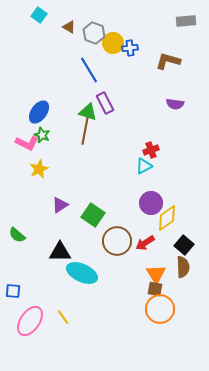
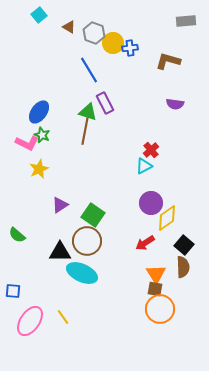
cyan square: rotated 14 degrees clockwise
red cross: rotated 21 degrees counterclockwise
brown circle: moved 30 px left
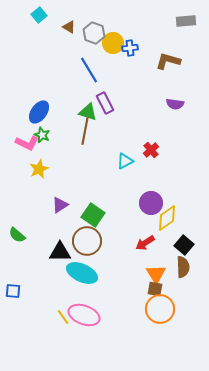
cyan triangle: moved 19 px left, 5 px up
pink ellipse: moved 54 px right, 6 px up; rotated 76 degrees clockwise
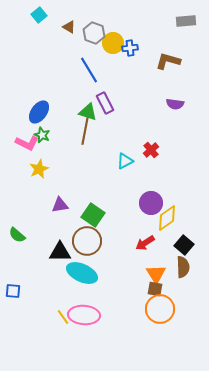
purple triangle: rotated 24 degrees clockwise
pink ellipse: rotated 16 degrees counterclockwise
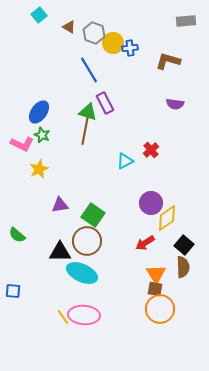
pink L-shape: moved 5 px left, 1 px down
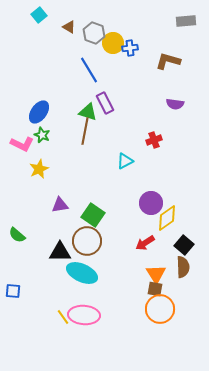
red cross: moved 3 px right, 10 px up; rotated 21 degrees clockwise
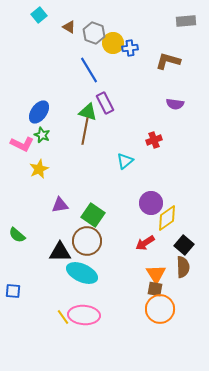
cyan triangle: rotated 12 degrees counterclockwise
